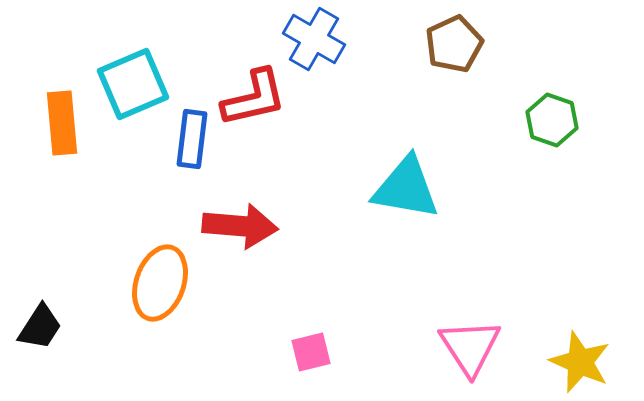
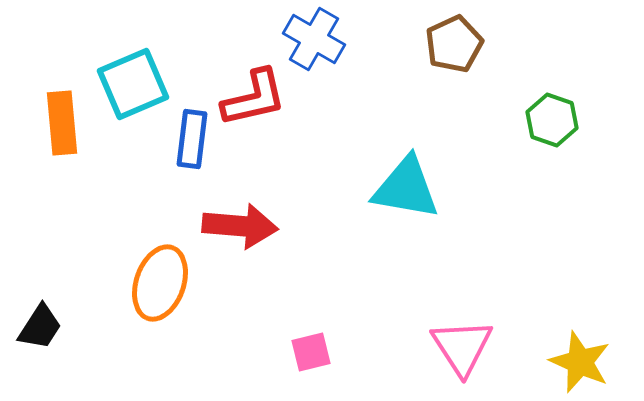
pink triangle: moved 8 px left
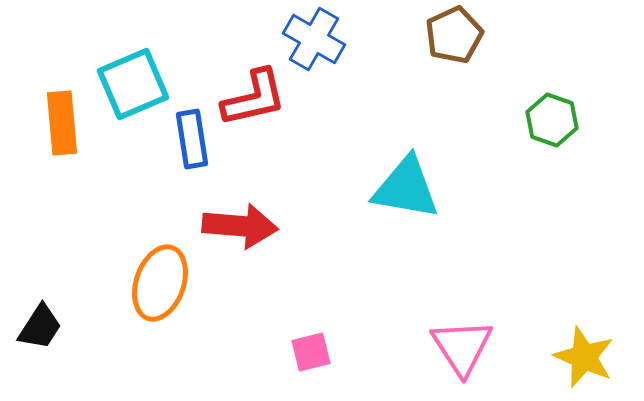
brown pentagon: moved 9 px up
blue rectangle: rotated 16 degrees counterclockwise
yellow star: moved 4 px right, 5 px up
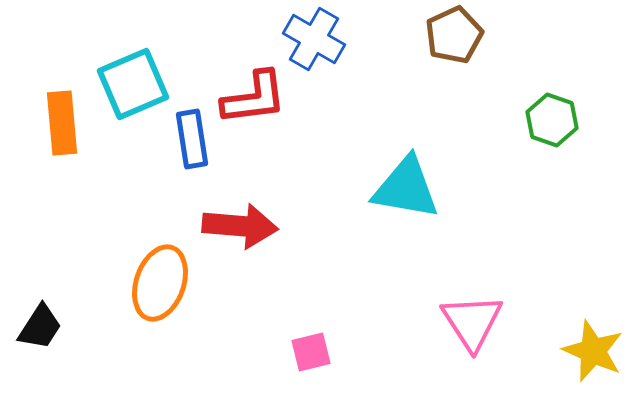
red L-shape: rotated 6 degrees clockwise
pink triangle: moved 10 px right, 25 px up
yellow star: moved 9 px right, 6 px up
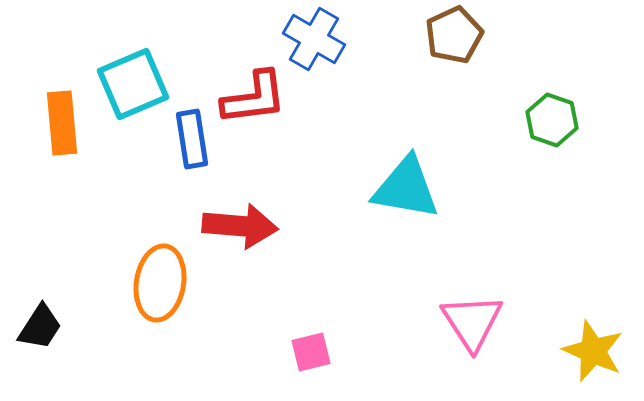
orange ellipse: rotated 10 degrees counterclockwise
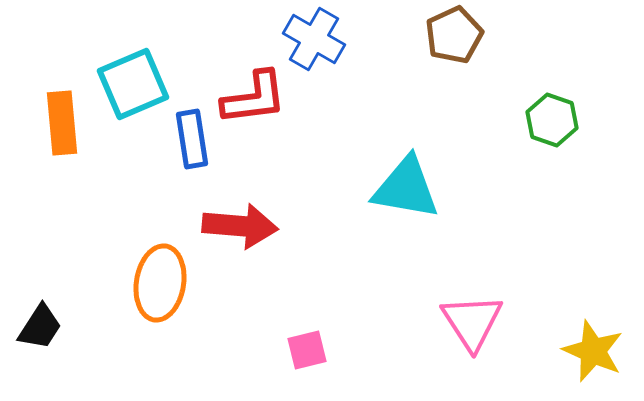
pink square: moved 4 px left, 2 px up
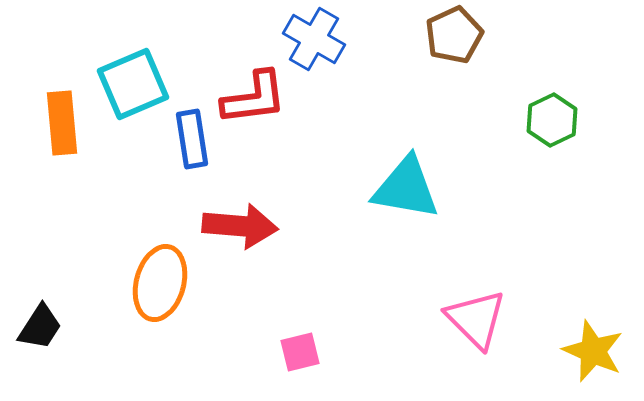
green hexagon: rotated 15 degrees clockwise
orange ellipse: rotated 6 degrees clockwise
pink triangle: moved 4 px right, 3 px up; rotated 12 degrees counterclockwise
pink square: moved 7 px left, 2 px down
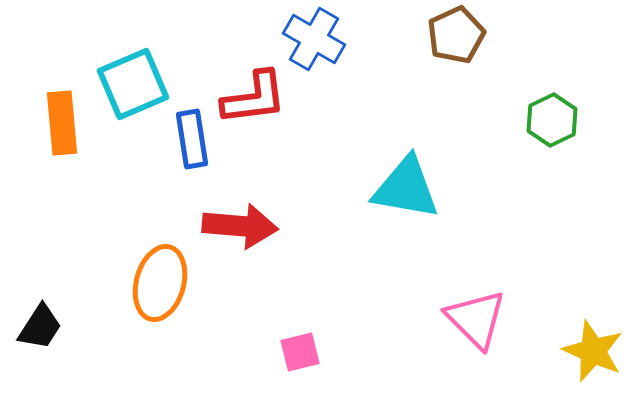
brown pentagon: moved 2 px right
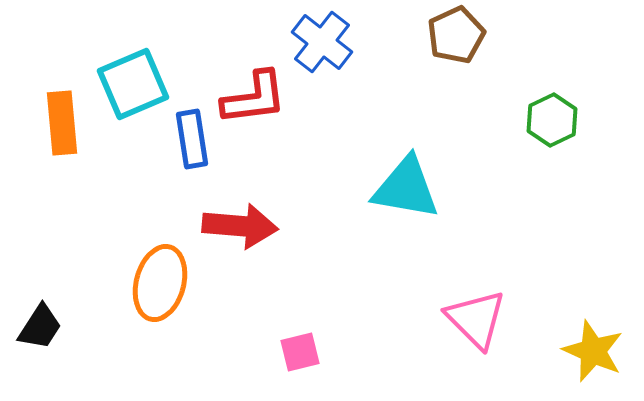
blue cross: moved 8 px right, 3 px down; rotated 8 degrees clockwise
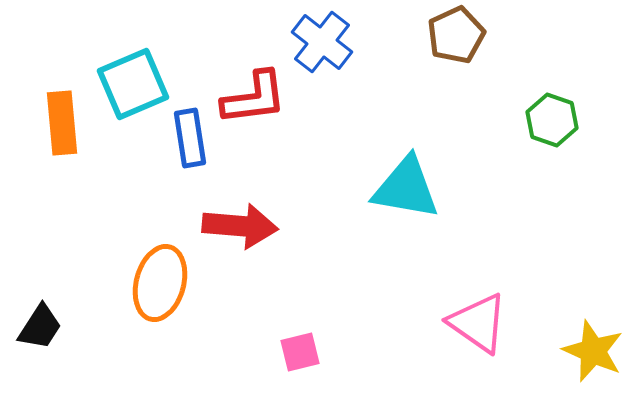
green hexagon: rotated 15 degrees counterclockwise
blue rectangle: moved 2 px left, 1 px up
pink triangle: moved 2 px right, 4 px down; rotated 10 degrees counterclockwise
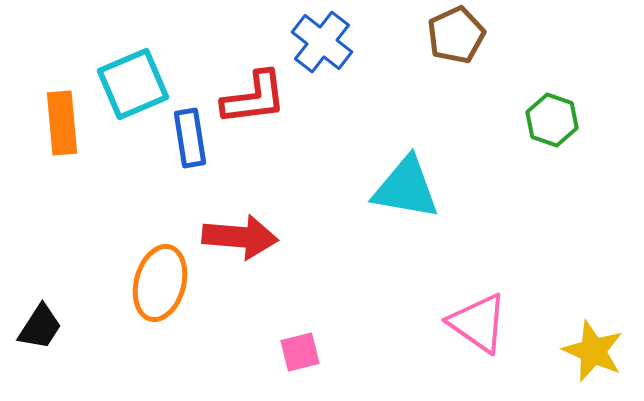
red arrow: moved 11 px down
